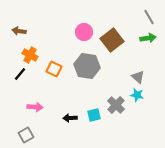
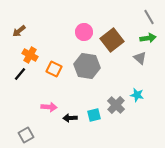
brown arrow: rotated 48 degrees counterclockwise
gray triangle: moved 2 px right, 19 px up
pink arrow: moved 14 px right
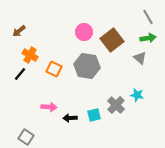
gray line: moved 1 px left
gray square: moved 2 px down; rotated 28 degrees counterclockwise
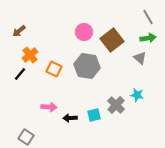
orange cross: rotated 21 degrees clockwise
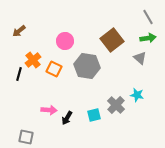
pink circle: moved 19 px left, 9 px down
orange cross: moved 3 px right, 5 px down
black line: moved 1 px left; rotated 24 degrees counterclockwise
pink arrow: moved 3 px down
black arrow: moved 3 px left; rotated 56 degrees counterclockwise
gray square: rotated 21 degrees counterclockwise
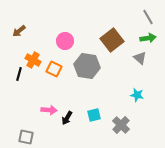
orange cross: rotated 21 degrees counterclockwise
gray cross: moved 5 px right, 20 px down
